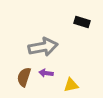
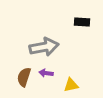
black rectangle: rotated 14 degrees counterclockwise
gray arrow: moved 1 px right
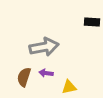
black rectangle: moved 10 px right
yellow triangle: moved 2 px left, 2 px down
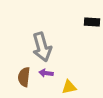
gray arrow: moved 2 px left; rotated 84 degrees clockwise
brown semicircle: rotated 12 degrees counterclockwise
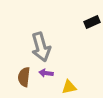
black rectangle: rotated 28 degrees counterclockwise
gray arrow: moved 1 px left
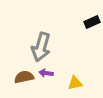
gray arrow: rotated 32 degrees clockwise
brown semicircle: rotated 72 degrees clockwise
yellow triangle: moved 6 px right, 4 px up
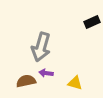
brown semicircle: moved 2 px right, 4 px down
yellow triangle: rotated 28 degrees clockwise
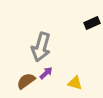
black rectangle: moved 1 px down
purple arrow: rotated 128 degrees clockwise
brown semicircle: rotated 24 degrees counterclockwise
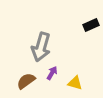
black rectangle: moved 1 px left, 2 px down
purple arrow: moved 6 px right; rotated 16 degrees counterclockwise
